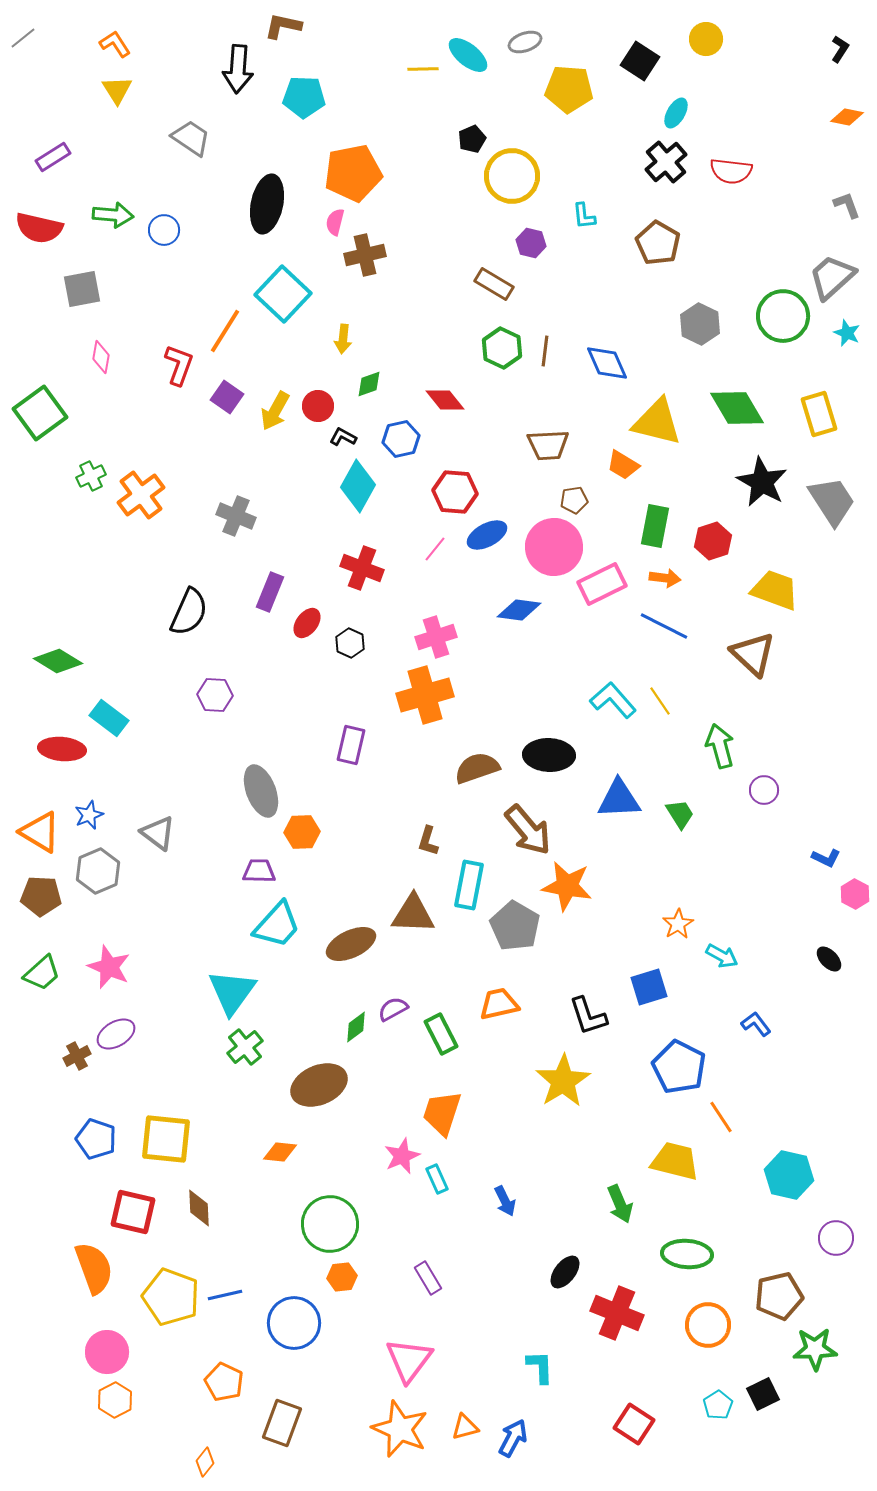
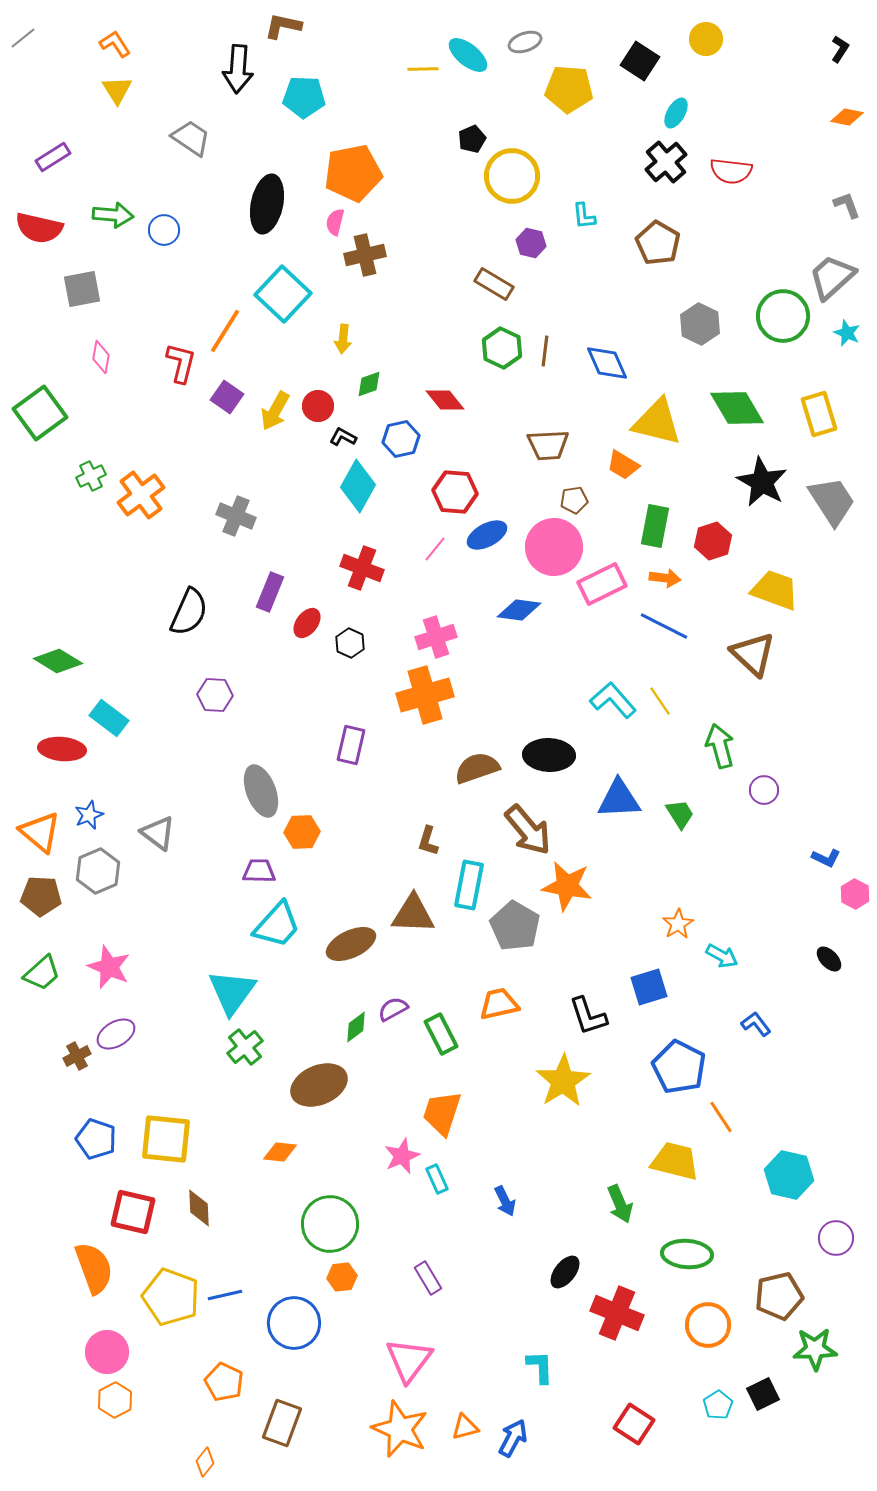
red L-shape at (179, 365): moved 2 px right, 2 px up; rotated 6 degrees counterclockwise
orange triangle at (40, 832): rotated 9 degrees clockwise
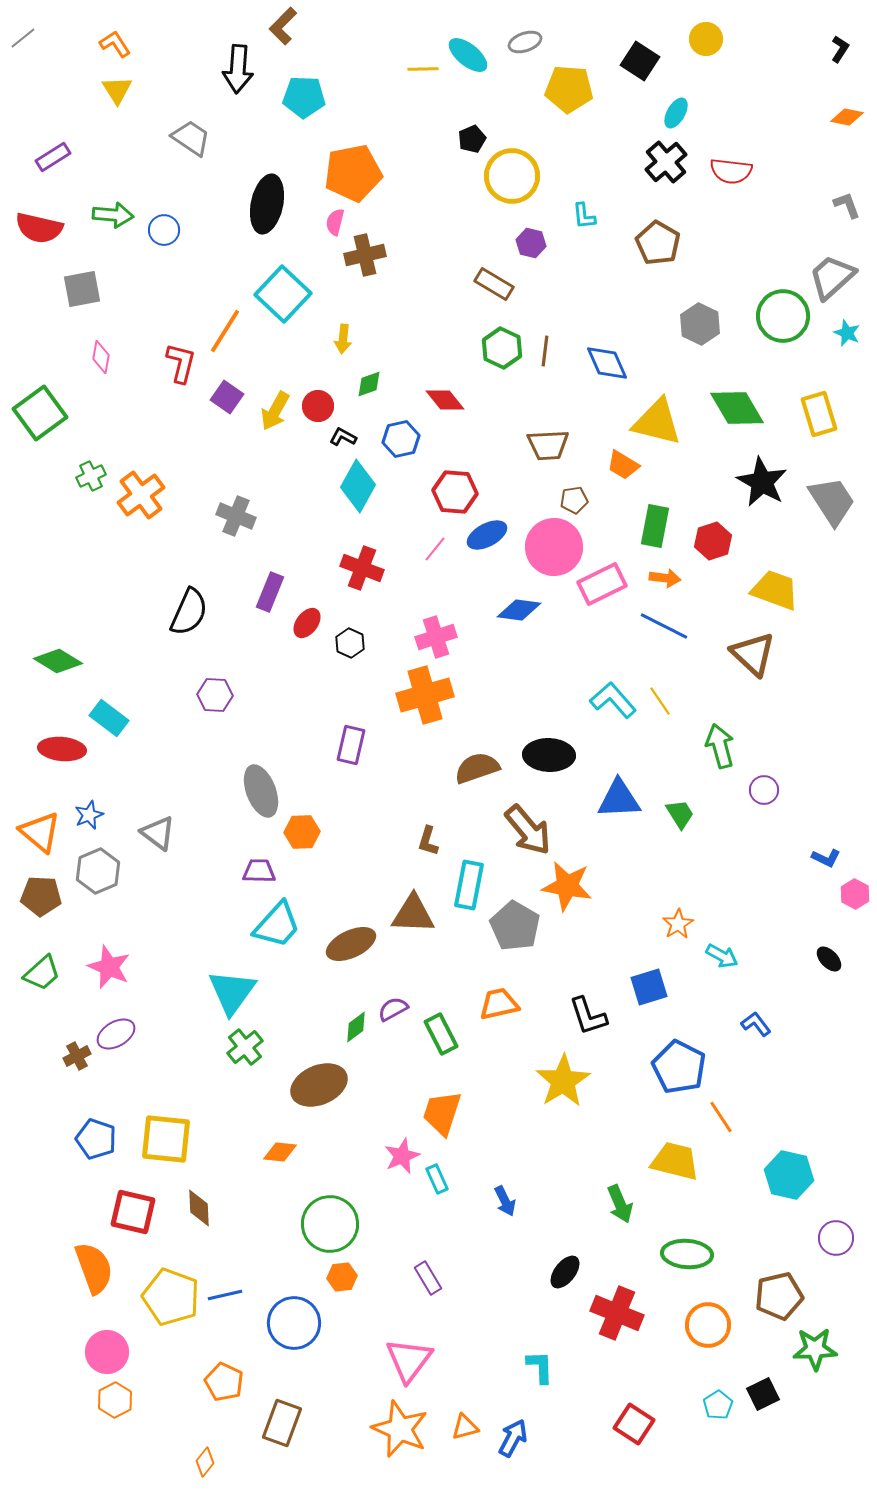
brown L-shape at (283, 26): rotated 57 degrees counterclockwise
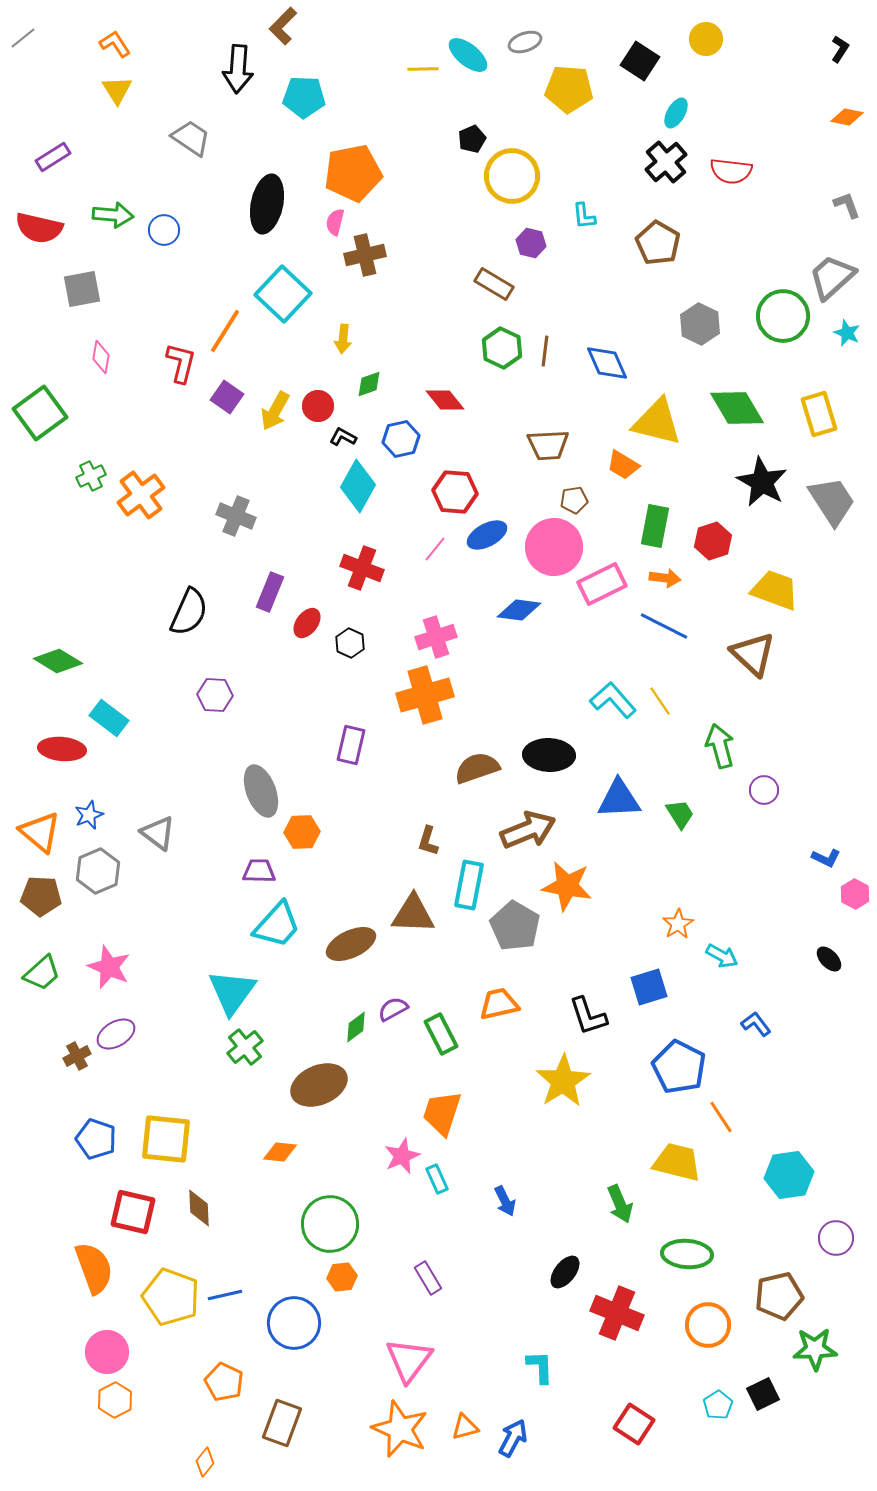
brown arrow at (528, 830): rotated 72 degrees counterclockwise
yellow trapezoid at (675, 1161): moved 2 px right, 1 px down
cyan hexagon at (789, 1175): rotated 21 degrees counterclockwise
